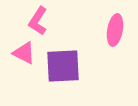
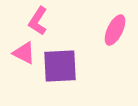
pink ellipse: rotated 16 degrees clockwise
purple square: moved 3 px left
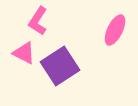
purple square: rotated 30 degrees counterclockwise
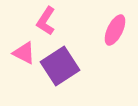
pink L-shape: moved 8 px right
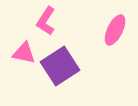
pink triangle: rotated 15 degrees counterclockwise
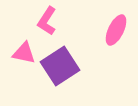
pink L-shape: moved 1 px right
pink ellipse: moved 1 px right
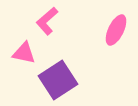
pink L-shape: rotated 16 degrees clockwise
purple square: moved 2 px left, 14 px down
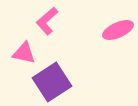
pink ellipse: moved 2 px right; rotated 40 degrees clockwise
purple square: moved 6 px left, 2 px down
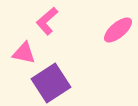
pink ellipse: rotated 16 degrees counterclockwise
purple square: moved 1 px left, 1 px down
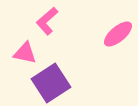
pink ellipse: moved 4 px down
pink triangle: moved 1 px right
